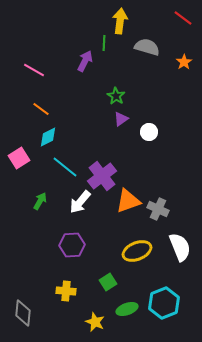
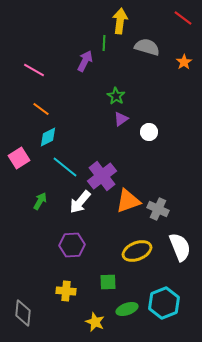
green square: rotated 30 degrees clockwise
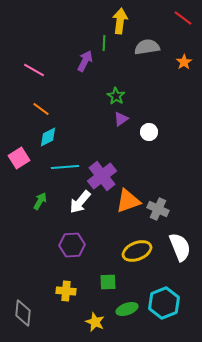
gray semicircle: rotated 25 degrees counterclockwise
cyan line: rotated 44 degrees counterclockwise
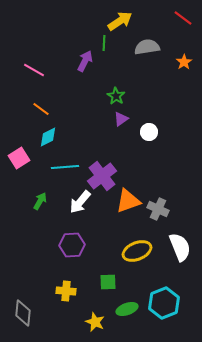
yellow arrow: rotated 50 degrees clockwise
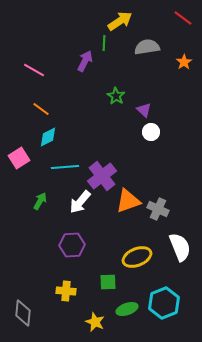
purple triangle: moved 23 px right, 9 px up; rotated 42 degrees counterclockwise
white circle: moved 2 px right
yellow ellipse: moved 6 px down
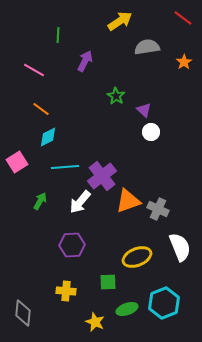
green line: moved 46 px left, 8 px up
pink square: moved 2 px left, 4 px down
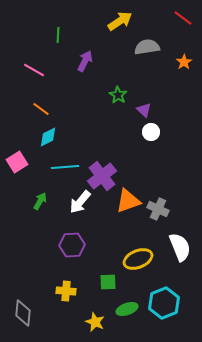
green star: moved 2 px right, 1 px up
yellow ellipse: moved 1 px right, 2 px down
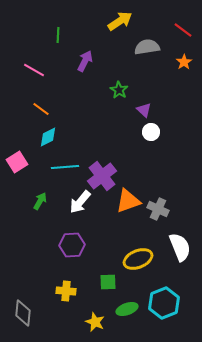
red line: moved 12 px down
green star: moved 1 px right, 5 px up
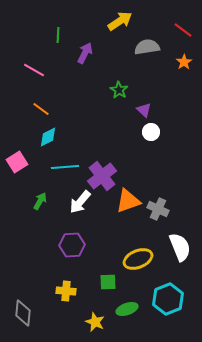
purple arrow: moved 8 px up
cyan hexagon: moved 4 px right, 4 px up
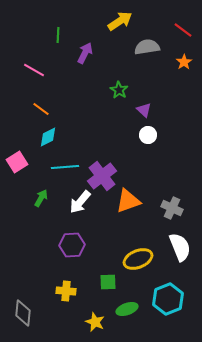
white circle: moved 3 px left, 3 px down
green arrow: moved 1 px right, 3 px up
gray cross: moved 14 px right, 1 px up
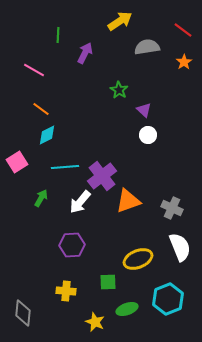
cyan diamond: moved 1 px left, 2 px up
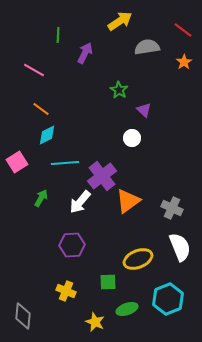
white circle: moved 16 px left, 3 px down
cyan line: moved 4 px up
orange triangle: rotated 16 degrees counterclockwise
yellow cross: rotated 18 degrees clockwise
gray diamond: moved 3 px down
